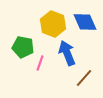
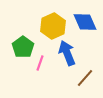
yellow hexagon: moved 2 px down; rotated 15 degrees clockwise
green pentagon: rotated 25 degrees clockwise
brown line: moved 1 px right
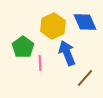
pink line: rotated 21 degrees counterclockwise
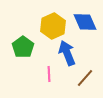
pink line: moved 9 px right, 11 px down
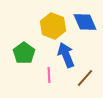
yellow hexagon: rotated 15 degrees counterclockwise
green pentagon: moved 1 px right, 6 px down
blue arrow: moved 1 px left, 2 px down
pink line: moved 1 px down
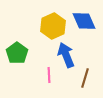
blue diamond: moved 1 px left, 1 px up
yellow hexagon: rotated 15 degrees clockwise
green pentagon: moved 7 px left
brown line: rotated 24 degrees counterclockwise
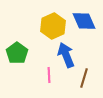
brown line: moved 1 px left
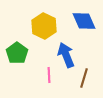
yellow hexagon: moved 9 px left; rotated 10 degrees counterclockwise
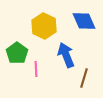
pink line: moved 13 px left, 6 px up
